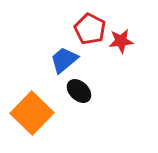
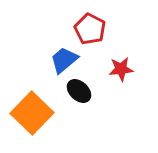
red star: moved 28 px down
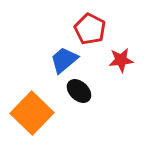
red star: moved 9 px up
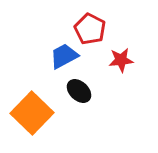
blue trapezoid: moved 4 px up; rotated 12 degrees clockwise
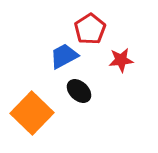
red pentagon: rotated 12 degrees clockwise
